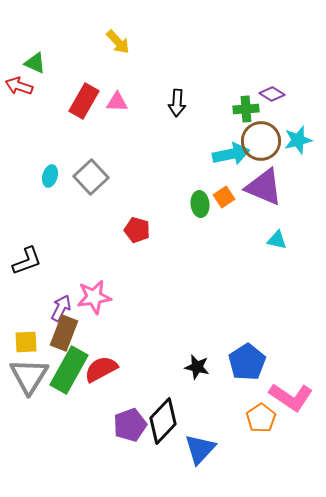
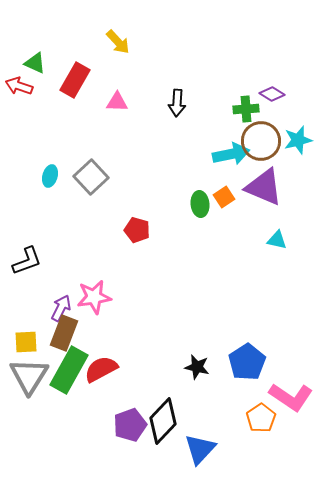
red rectangle: moved 9 px left, 21 px up
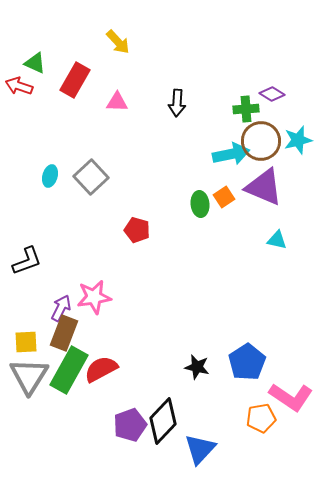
orange pentagon: rotated 24 degrees clockwise
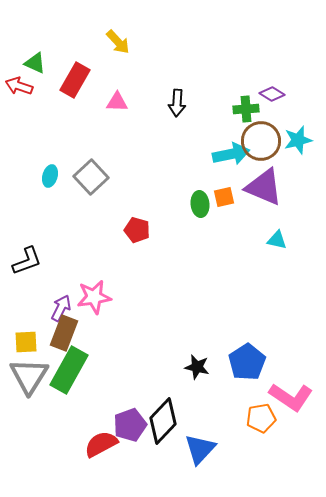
orange square: rotated 20 degrees clockwise
red semicircle: moved 75 px down
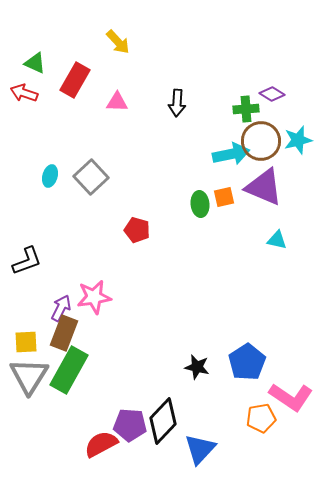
red arrow: moved 5 px right, 7 px down
purple pentagon: rotated 24 degrees clockwise
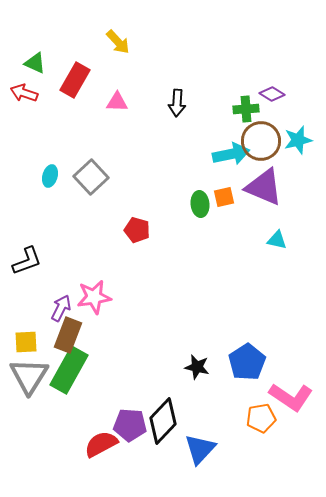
brown rectangle: moved 4 px right, 2 px down
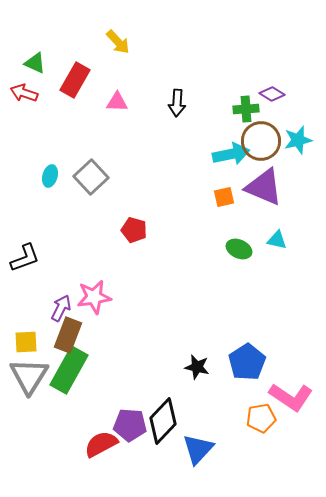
green ellipse: moved 39 px right, 45 px down; rotated 60 degrees counterclockwise
red pentagon: moved 3 px left
black L-shape: moved 2 px left, 3 px up
blue triangle: moved 2 px left
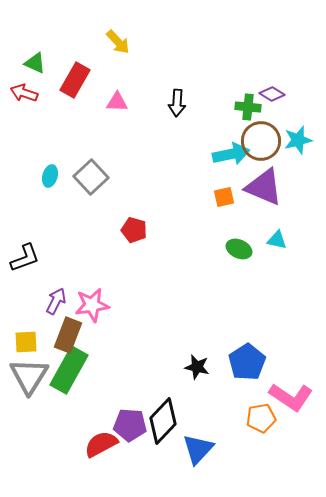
green cross: moved 2 px right, 2 px up; rotated 10 degrees clockwise
pink star: moved 2 px left, 8 px down
purple arrow: moved 5 px left, 7 px up
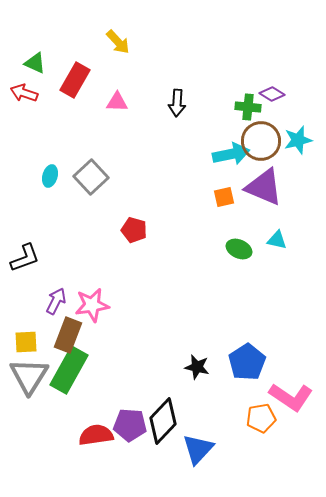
red semicircle: moved 5 px left, 9 px up; rotated 20 degrees clockwise
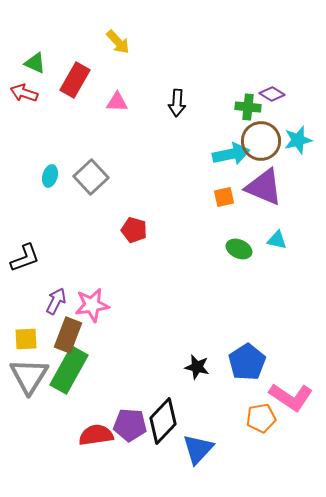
yellow square: moved 3 px up
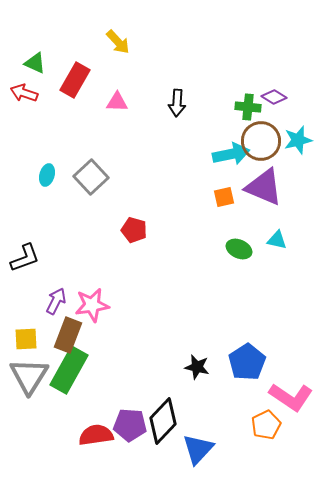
purple diamond: moved 2 px right, 3 px down
cyan ellipse: moved 3 px left, 1 px up
orange pentagon: moved 5 px right, 7 px down; rotated 16 degrees counterclockwise
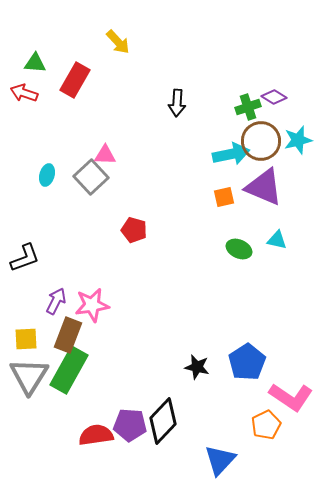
green triangle: rotated 20 degrees counterclockwise
pink triangle: moved 12 px left, 53 px down
green cross: rotated 25 degrees counterclockwise
blue triangle: moved 22 px right, 11 px down
